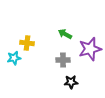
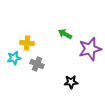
gray cross: moved 26 px left, 4 px down; rotated 24 degrees clockwise
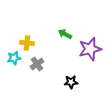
gray cross: rotated 32 degrees clockwise
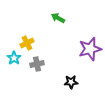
green arrow: moved 7 px left, 16 px up
yellow cross: rotated 32 degrees counterclockwise
cyan star: rotated 24 degrees counterclockwise
gray cross: rotated 24 degrees clockwise
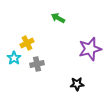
black star: moved 6 px right, 2 px down
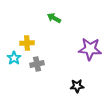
green arrow: moved 4 px left
yellow cross: rotated 24 degrees clockwise
purple star: rotated 20 degrees clockwise
black star: moved 2 px down
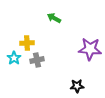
gray cross: moved 4 px up
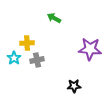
black star: moved 3 px left
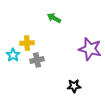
purple star: rotated 10 degrees clockwise
cyan star: moved 1 px left, 3 px up
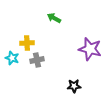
cyan star: moved 1 px left, 3 px down; rotated 16 degrees counterclockwise
